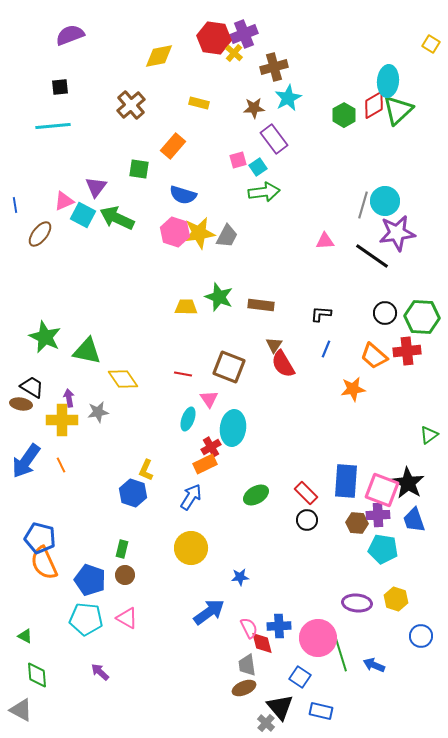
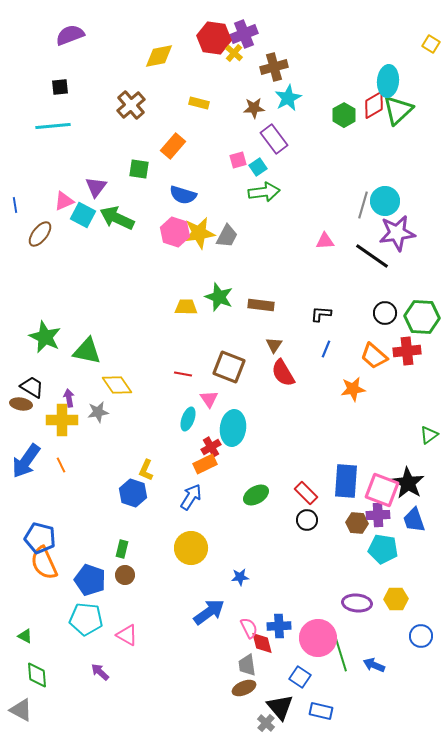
red semicircle at (283, 364): moved 9 px down
yellow diamond at (123, 379): moved 6 px left, 6 px down
yellow hexagon at (396, 599): rotated 20 degrees counterclockwise
pink triangle at (127, 618): moved 17 px down
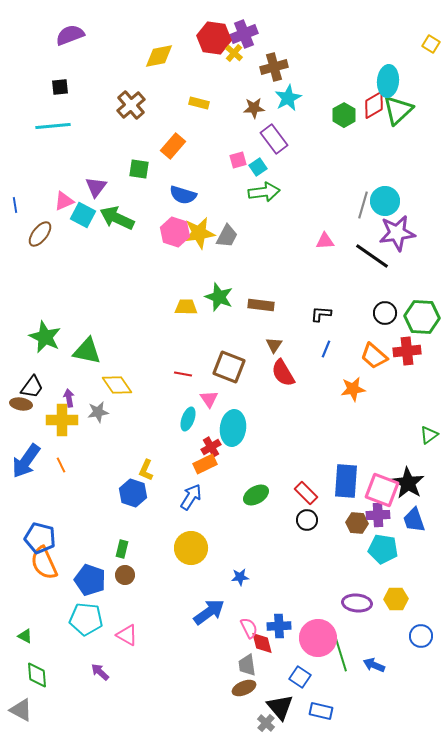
black trapezoid at (32, 387): rotated 95 degrees clockwise
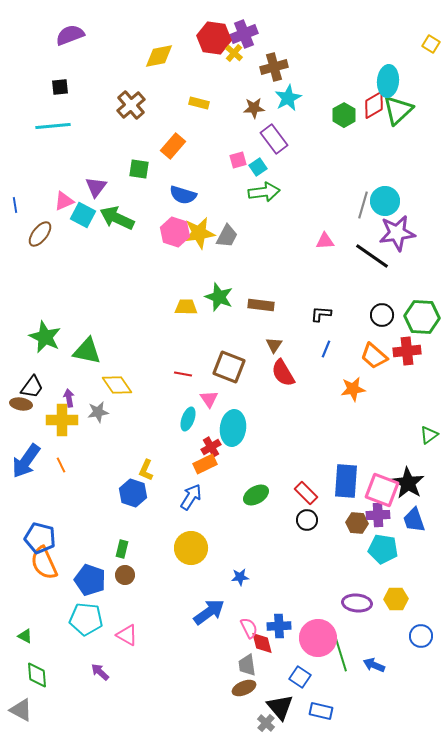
black circle at (385, 313): moved 3 px left, 2 px down
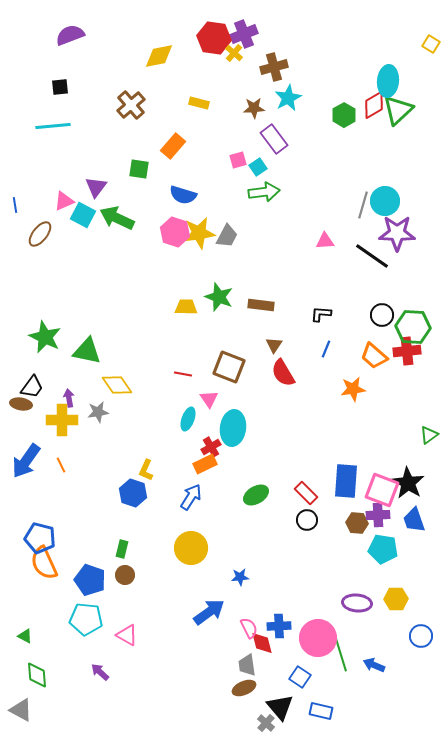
purple star at (397, 233): rotated 9 degrees clockwise
green hexagon at (422, 317): moved 9 px left, 10 px down
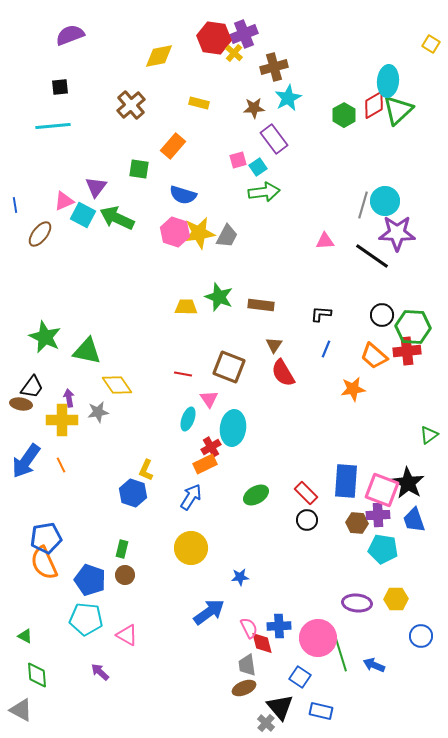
blue pentagon at (40, 538): moved 6 px right; rotated 24 degrees counterclockwise
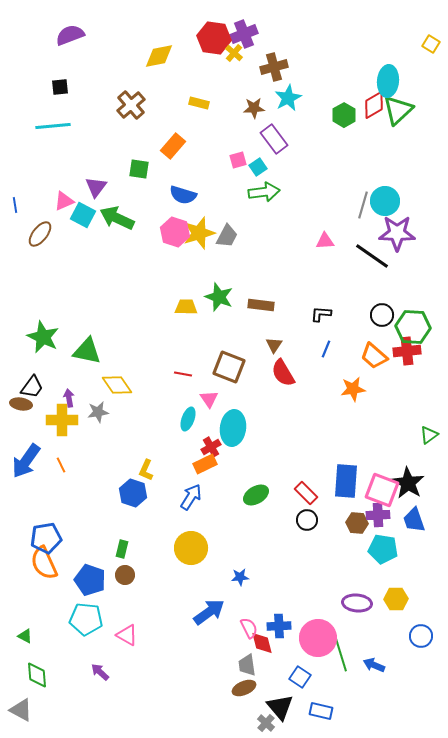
yellow star at (199, 233): rotated 8 degrees counterclockwise
green star at (45, 337): moved 2 px left
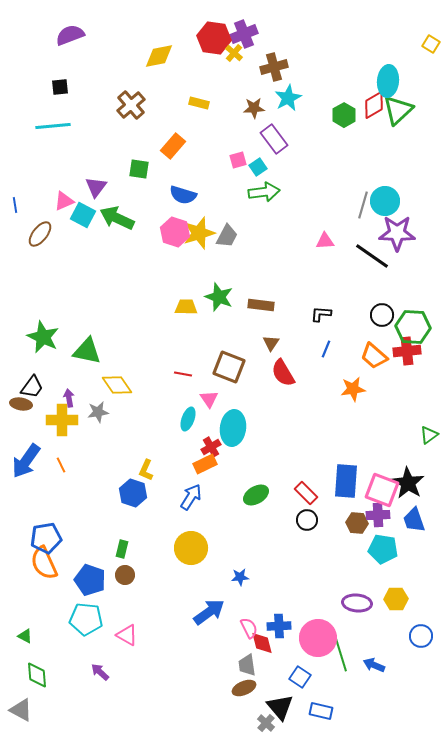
brown triangle at (274, 345): moved 3 px left, 2 px up
